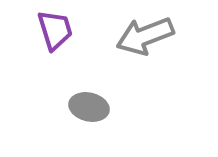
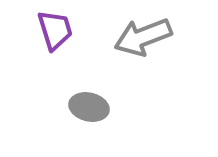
gray arrow: moved 2 px left, 1 px down
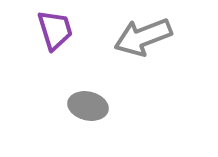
gray ellipse: moved 1 px left, 1 px up
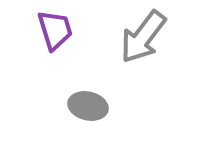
gray arrow: rotated 32 degrees counterclockwise
